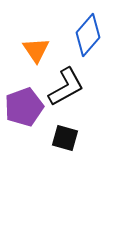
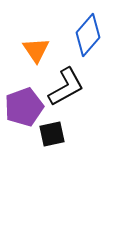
black square: moved 13 px left, 4 px up; rotated 28 degrees counterclockwise
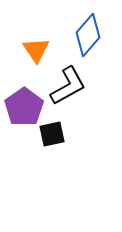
black L-shape: moved 2 px right, 1 px up
purple pentagon: rotated 15 degrees counterclockwise
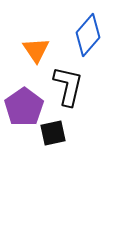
black L-shape: rotated 48 degrees counterclockwise
black square: moved 1 px right, 1 px up
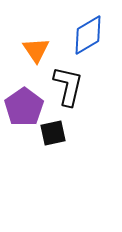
blue diamond: rotated 18 degrees clockwise
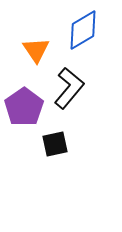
blue diamond: moved 5 px left, 5 px up
black L-shape: moved 1 px right, 2 px down; rotated 27 degrees clockwise
black square: moved 2 px right, 11 px down
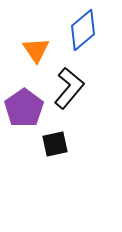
blue diamond: rotated 9 degrees counterclockwise
purple pentagon: moved 1 px down
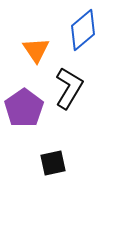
black L-shape: rotated 9 degrees counterclockwise
black square: moved 2 px left, 19 px down
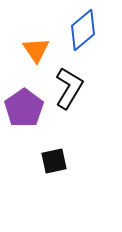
black square: moved 1 px right, 2 px up
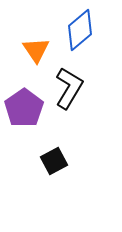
blue diamond: moved 3 px left
black square: rotated 16 degrees counterclockwise
